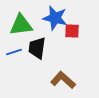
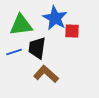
blue star: rotated 15 degrees clockwise
brown L-shape: moved 17 px left, 6 px up
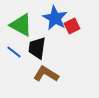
green triangle: rotated 35 degrees clockwise
red square: moved 5 px up; rotated 28 degrees counterclockwise
blue line: rotated 56 degrees clockwise
brown L-shape: rotated 10 degrees counterclockwise
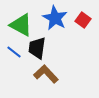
red square: moved 11 px right, 6 px up; rotated 28 degrees counterclockwise
brown L-shape: rotated 15 degrees clockwise
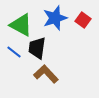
blue star: rotated 25 degrees clockwise
